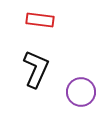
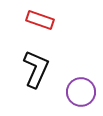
red rectangle: rotated 12 degrees clockwise
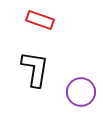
black L-shape: moved 1 px left; rotated 15 degrees counterclockwise
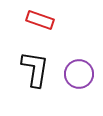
purple circle: moved 2 px left, 18 px up
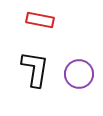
red rectangle: rotated 8 degrees counterclockwise
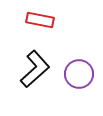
black L-shape: rotated 39 degrees clockwise
